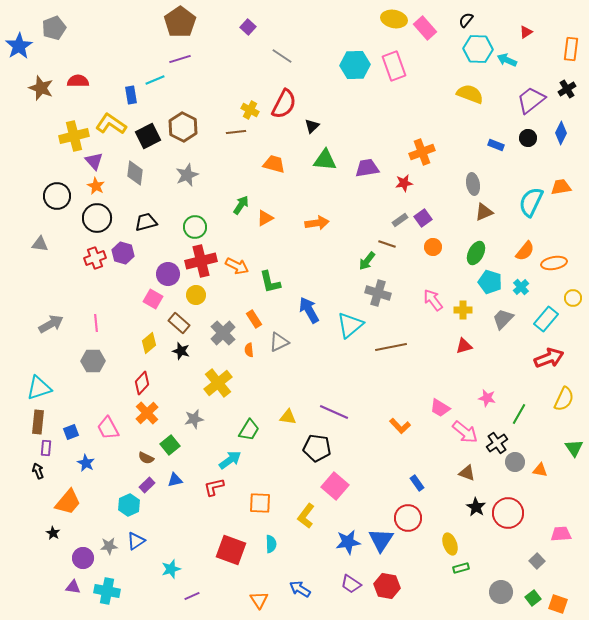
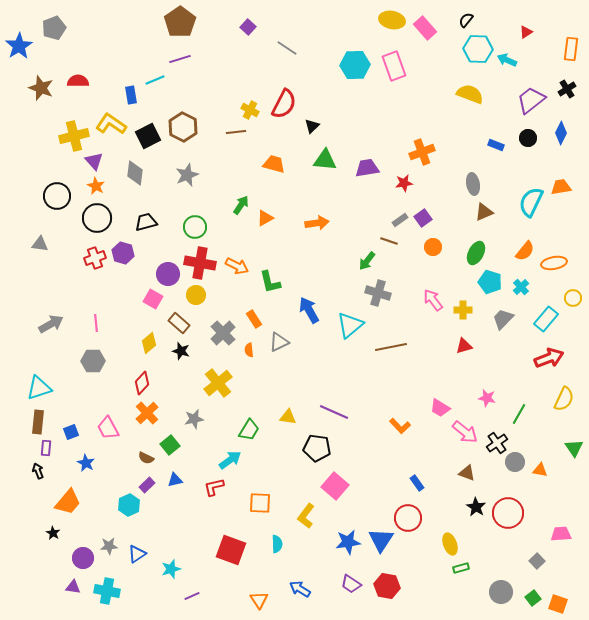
yellow ellipse at (394, 19): moved 2 px left, 1 px down
gray line at (282, 56): moved 5 px right, 8 px up
brown line at (387, 244): moved 2 px right, 3 px up
red cross at (201, 261): moved 1 px left, 2 px down; rotated 24 degrees clockwise
blue triangle at (136, 541): moved 1 px right, 13 px down
cyan semicircle at (271, 544): moved 6 px right
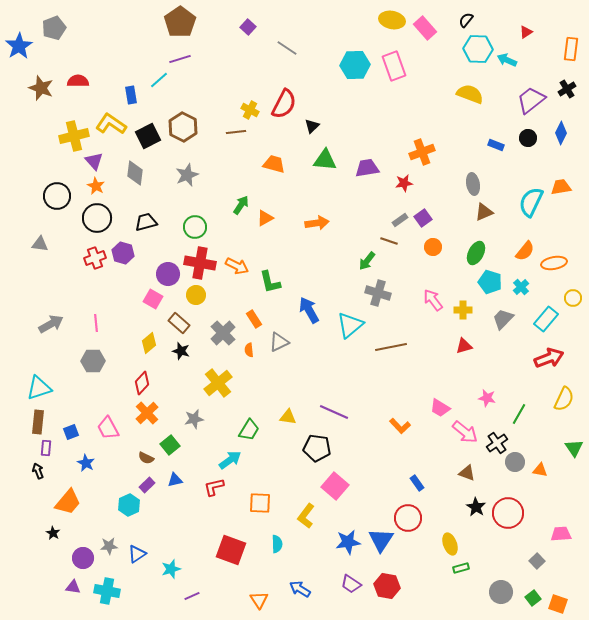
cyan line at (155, 80): moved 4 px right; rotated 18 degrees counterclockwise
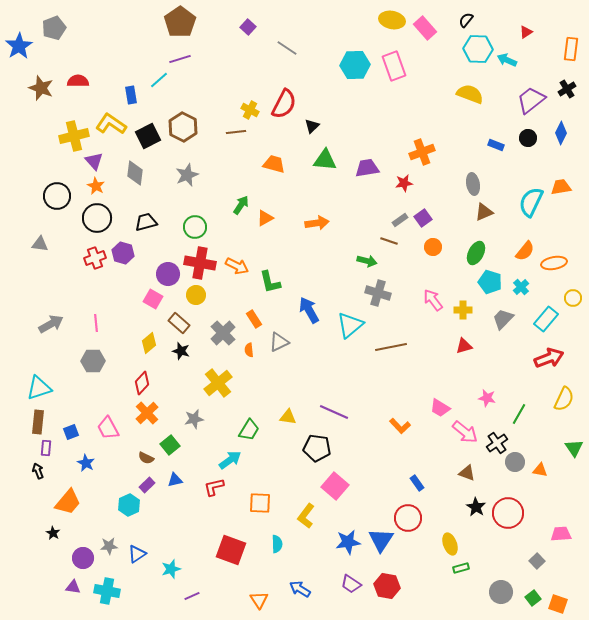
green arrow at (367, 261): rotated 114 degrees counterclockwise
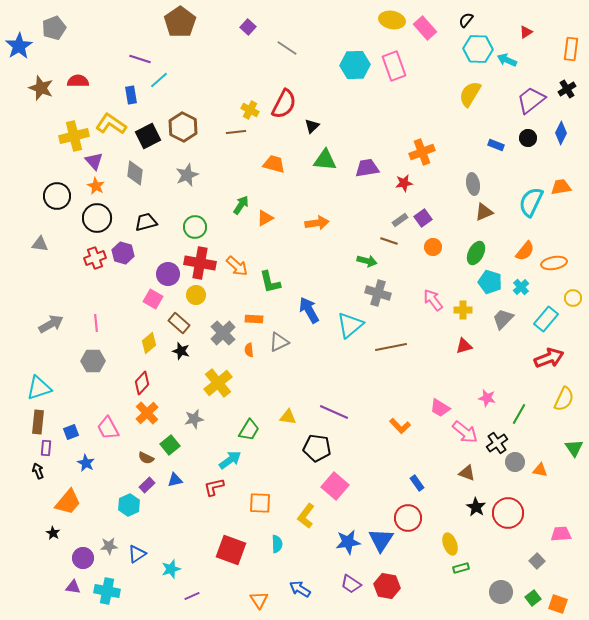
purple line at (180, 59): moved 40 px left; rotated 35 degrees clockwise
yellow semicircle at (470, 94): rotated 80 degrees counterclockwise
orange arrow at (237, 266): rotated 15 degrees clockwise
orange rectangle at (254, 319): rotated 54 degrees counterclockwise
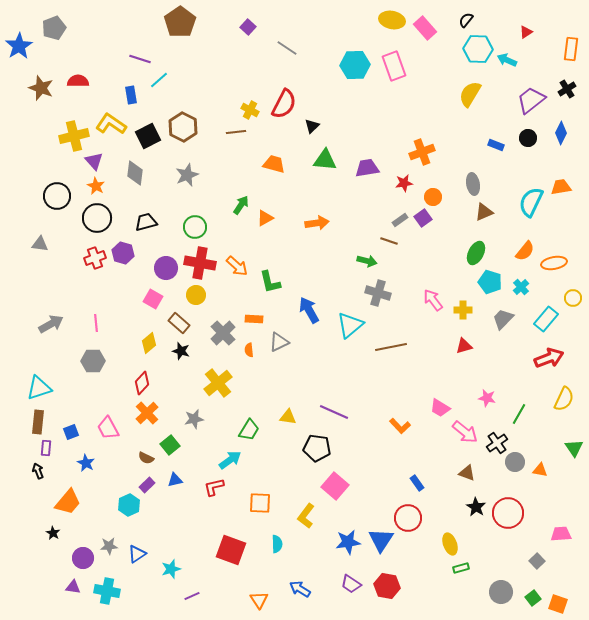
orange circle at (433, 247): moved 50 px up
purple circle at (168, 274): moved 2 px left, 6 px up
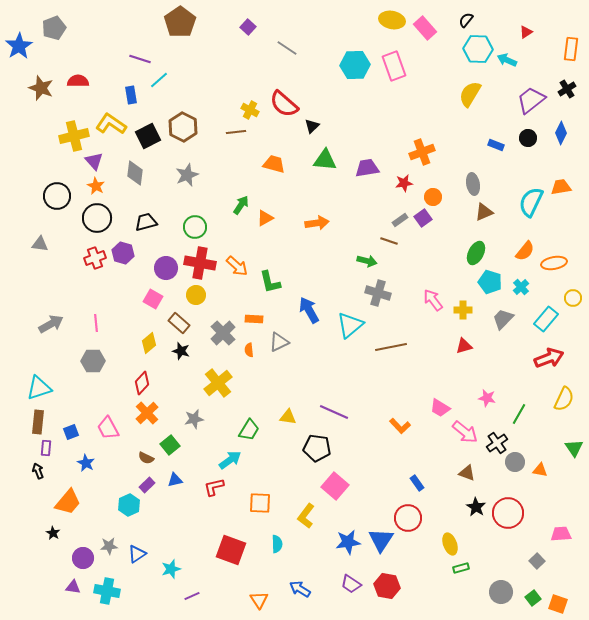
red semicircle at (284, 104): rotated 104 degrees clockwise
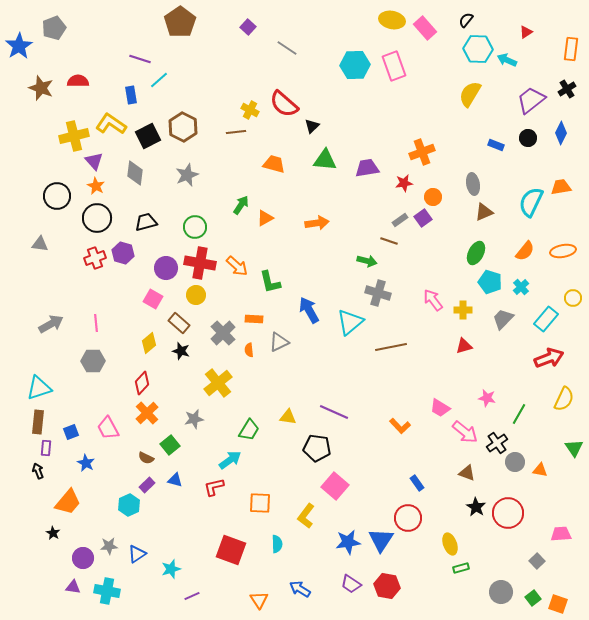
orange ellipse at (554, 263): moved 9 px right, 12 px up
cyan triangle at (350, 325): moved 3 px up
blue triangle at (175, 480): rotated 28 degrees clockwise
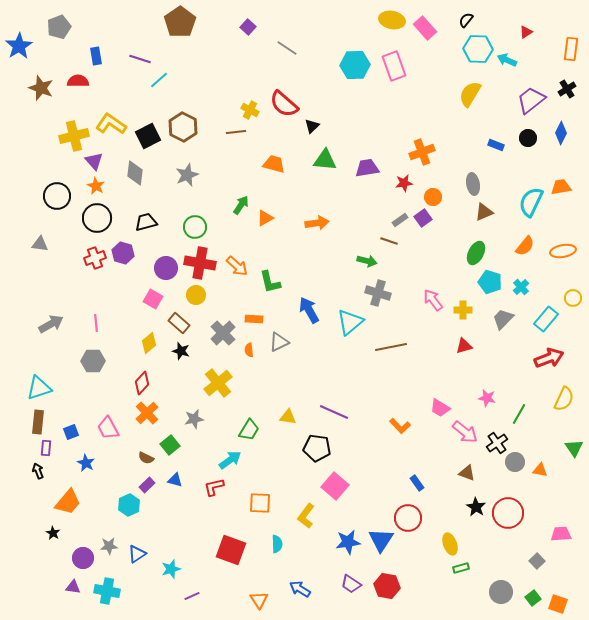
gray pentagon at (54, 28): moved 5 px right, 1 px up
blue rectangle at (131, 95): moved 35 px left, 39 px up
orange semicircle at (525, 251): moved 5 px up
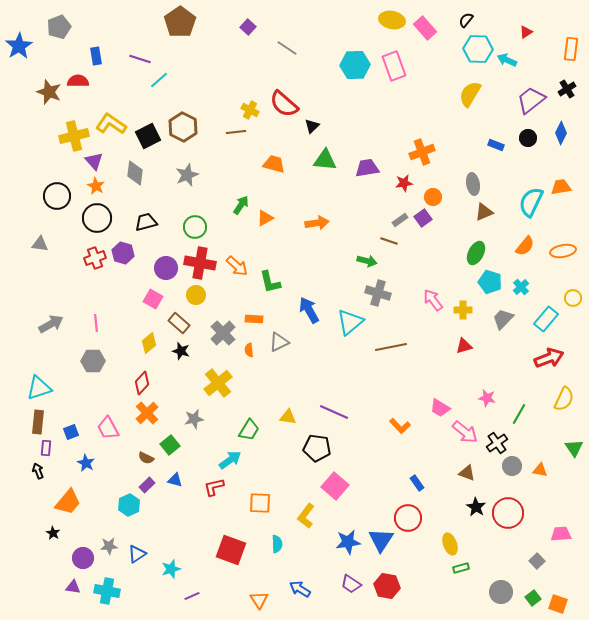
brown star at (41, 88): moved 8 px right, 4 px down
gray circle at (515, 462): moved 3 px left, 4 px down
